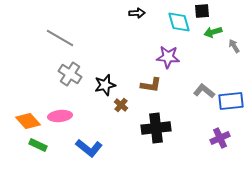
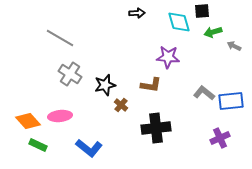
gray arrow: rotated 32 degrees counterclockwise
gray L-shape: moved 2 px down
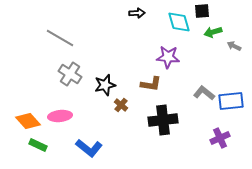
brown L-shape: moved 1 px up
black cross: moved 7 px right, 8 px up
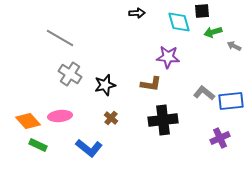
brown cross: moved 10 px left, 13 px down
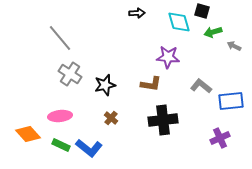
black square: rotated 21 degrees clockwise
gray line: rotated 20 degrees clockwise
gray L-shape: moved 3 px left, 7 px up
orange diamond: moved 13 px down
green rectangle: moved 23 px right
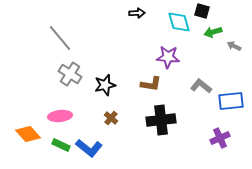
black cross: moved 2 px left
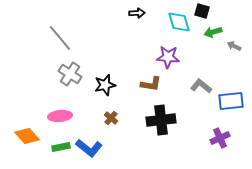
orange diamond: moved 1 px left, 2 px down
green rectangle: moved 2 px down; rotated 36 degrees counterclockwise
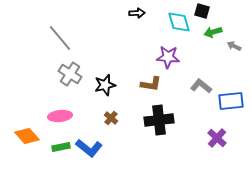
black cross: moved 2 px left
purple cross: moved 3 px left; rotated 24 degrees counterclockwise
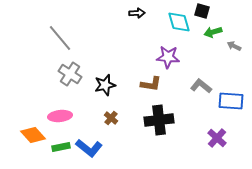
blue rectangle: rotated 10 degrees clockwise
orange diamond: moved 6 px right, 1 px up
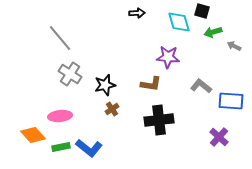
brown cross: moved 1 px right, 9 px up; rotated 16 degrees clockwise
purple cross: moved 2 px right, 1 px up
